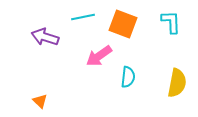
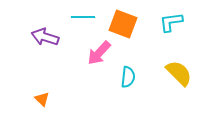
cyan line: rotated 10 degrees clockwise
cyan L-shape: rotated 95 degrees counterclockwise
pink arrow: moved 3 px up; rotated 12 degrees counterclockwise
yellow semicircle: moved 2 px right, 10 px up; rotated 56 degrees counterclockwise
orange triangle: moved 2 px right, 2 px up
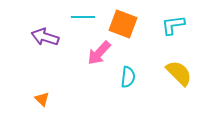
cyan L-shape: moved 2 px right, 3 px down
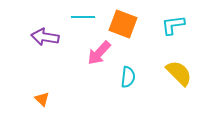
purple arrow: rotated 8 degrees counterclockwise
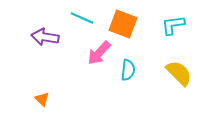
cyan line: moved 1 px left, 1 px down; rotated 25 degrees clockwise
cyan semicircle: moved 7 px up
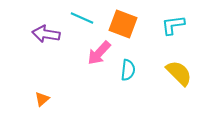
purple arrow: moved 1 px right, 3 px up
orange triangle: rotated 35 degrees clockwise
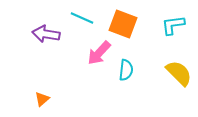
cyan semicircle: moved 2 px left
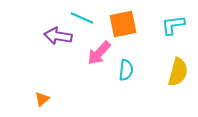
orange square: rotated 32 degrees counterclockwise
purple arrow: moved 12 px right, 2 px down
yellow semicircle: moved 1 px left, 1 px up; rotated 60 degrees clockwise
